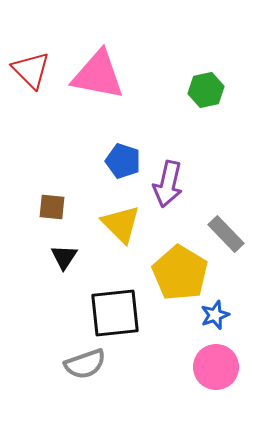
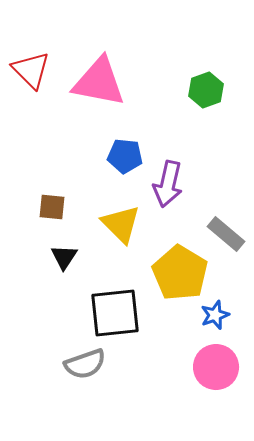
pink triangle: moved 1 px right, 7 px down
green hexagon: rotated 8 degrees counterclockwise
blue pentagon: moved 2 px right, 5 px up; rotated 12 degrees counterclockwise
gray rectangle: rotated 6 degrees counterclockwise
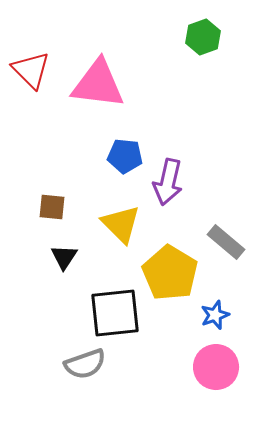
pink triangle: moved 1 px left, 2 px down; rotated 4 degrees counterclockwise
green hexagon: moved 3 px left, 53 px up
purple arrow: moved 2 px up
gray rectangle: moved 8 px down
yellow pentagon: moved 10 px left
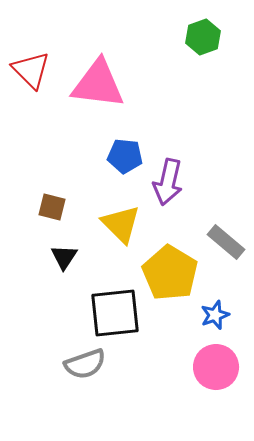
brown square: rotated 8 degrees clockwise
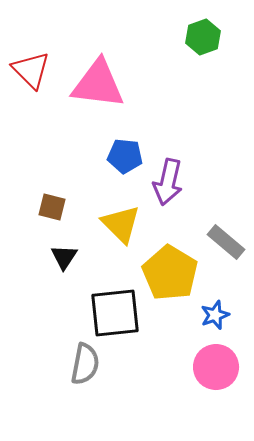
gray semicircle: rotated 60 degrees counterclockwise
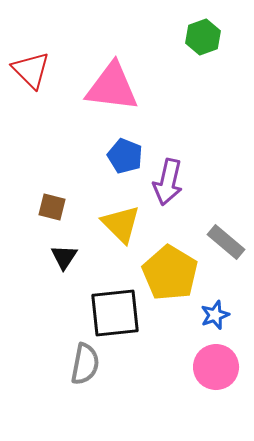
pink triangle: moved 14 px right, 3 px down
blue pentagon: rotated 16 degrees clockwise
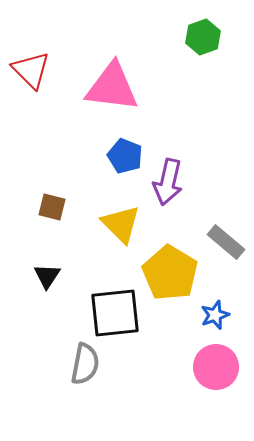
black triangle: moved 17 px left, 19 px down
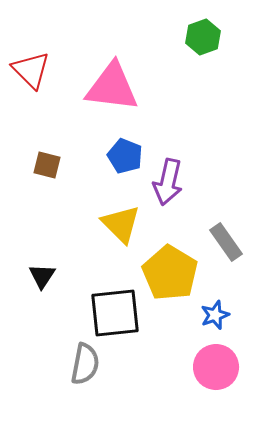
brown square: moved 5 px left, 42 px up
gray rectangle: rotated 15 degrees clockwise
black triangle: moved 5 px left
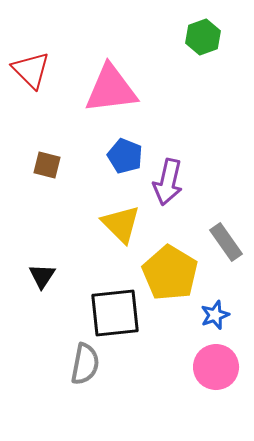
pink triangle: moved 1 px left, 2 px down; rotated 14 degrees counterclockwise
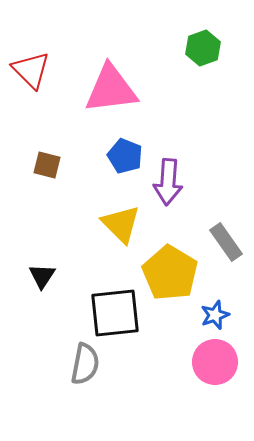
green hexagon: moved 11 px down
purple arrow: rotated 9 degrees counterclockwise
pink circle: moved 1 px left, 5 px up
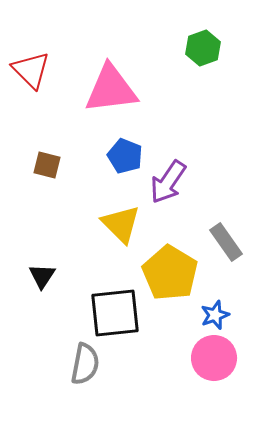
purple arrow: rotated 30 degrees clockwise
pink circle: moved 1 px left, 4 px up
